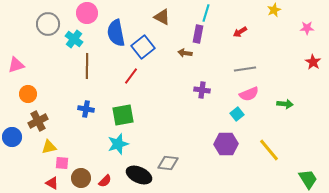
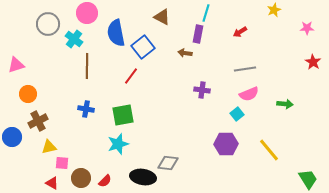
black ellipse: moved 4 px right, 2 px down; rotated 15 degrees counterclockwise
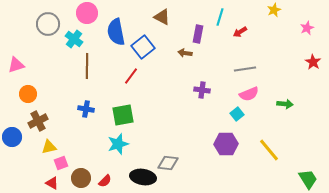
cyan line: moved 14 px right, 4 px down
pink star: rotated 24 degrees counterclockwise
blue semicircle: moved 1 px up
pink square: moved 1 px left; rotated 24 degrees counterclockwise
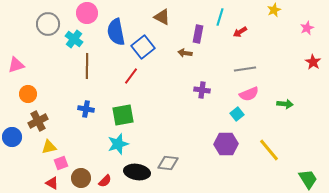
black ellipse: moved 6 px left, 5 px up
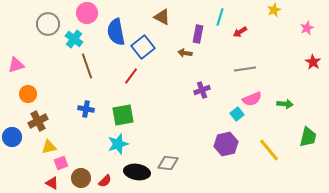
brown line: rotated 20 degrees counterclockwise
purple cross: rotated 28 degrees counterclockwise
pink semicircle: moved 3 px right, 5 px down
purple hexagon: rotated 10 degrees counterclockwise
green trapezoid: moved 42 px up; rotated 45 degrees clockwise
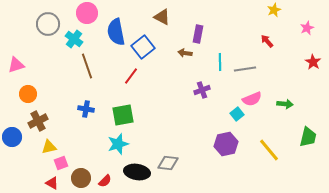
cyan line: moved 45 px down; rotated 18 degrees counterclockwise
red arrow: moved 27 px right, 9 px down; rotated 80 degrees clockwise
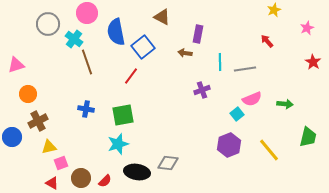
brown line: moved 4 px up
purple hexagon: moved 3 px right, 1 px down; rotated 10 degrees counterclockwise
